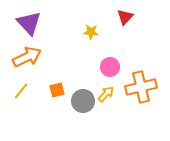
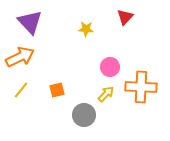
purple triangle: moved 1 px right, 1 px up
yellow star: moved 5 px left, 3 px up
orange arrow: moved 7 px left
orange cross: rotated 16 degrees clockwise
yellow line: moved 1 px up
gray circle: moved 1 px right, 14 px down
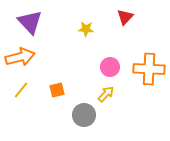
orange arrow: rotated 12 degrees clockwise
orange cross: moved 8 px right, 18 px up
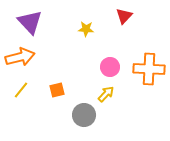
red triangle: moved 1 px left, 1 px up
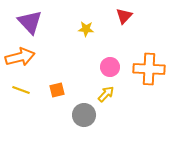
yellow line: rotated 72 degrees clockwise
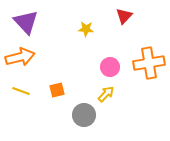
purple triangle: moved 4 px left
orange cross: moved 6 px up; rotated 12 degrees counterclockwise
yellow line: moved 1 px down
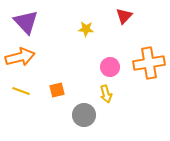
yellow arrow: rotated 120 degrees clockwise
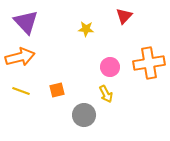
yellow arrow: rotated 12 degrees counterclockwise
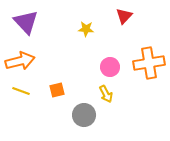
orange arrow: moved 4 px down
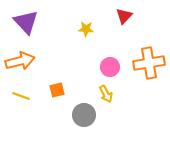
yellow line: moved 5 px down
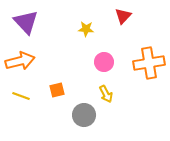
red triangle: moved 1 px left
pink circle: moved 6 px left, 5 px up
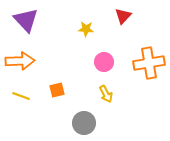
purple triangle: moved 2 px up
orange arrow: rotated 12 degrees clockwise
gray circle: moved 8 px down
